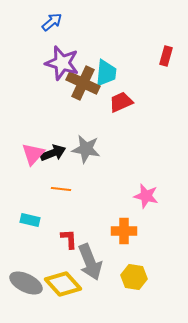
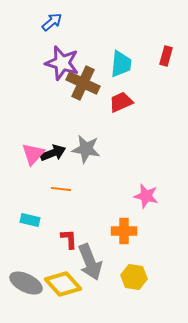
cyan trapezoid: moved 15 px right, 9 px up
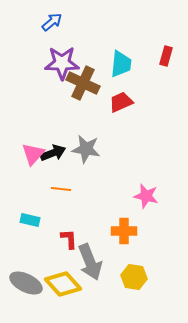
purple star: rotated 16 degrees counterclockwise
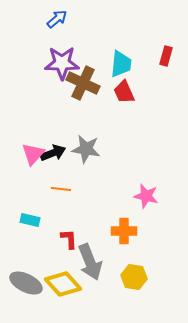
blue arrow: moved 5 px right, 3 px up
red trapezoid: moved 3 px right, 10 px up; rotated 90 degrees counterclockwise
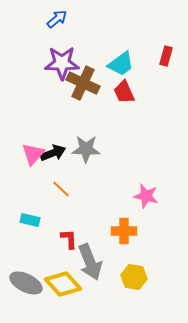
cyan trapezoid: rotated 48 degrees clockwise
gray star: rotated 8 degrees counterclockwise
orange line: rotated 36 degrees clockwise
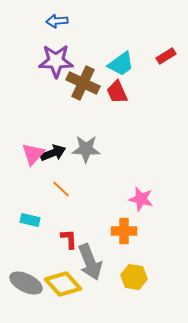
blue arrow: moved 2 px down; rotated 145 degrees counterclockwise
red rectangle: rotated 42 degrees clockwise
purple star: moved 6 px left, 2 px up
red trapezoid: moved 7 px left
pink star: moved 5 px left, 3 px down
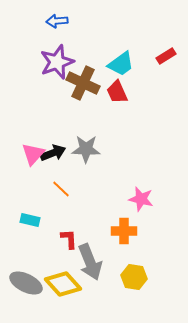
purple star: moved 1 px right, 1 px down; rotated 20 degrees counterclockwise
